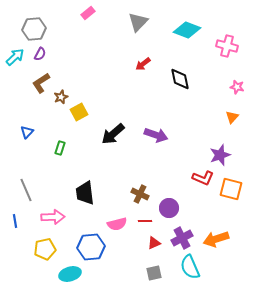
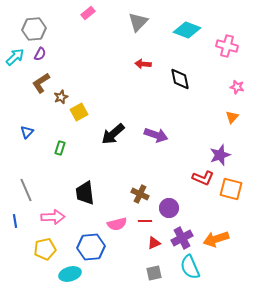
red arrow: rotated 42 degrees clockwise
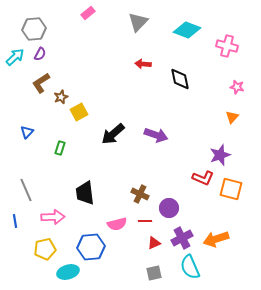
cyan ellipse: moved 2 px left, 2 px up
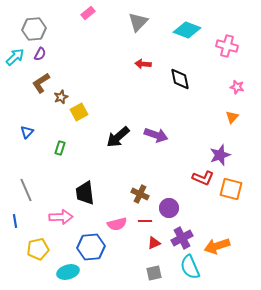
black arrow: moved 5 px right, 3 px down
pink arrow: moved 8 px right
orange arrow: moved 1 px right, 7 px down
yellow pentagon: moved 7 px left
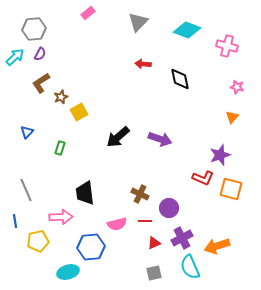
purple arrow: moved 4 px right, 4 px down
yellow pentagon: moved 8 px up
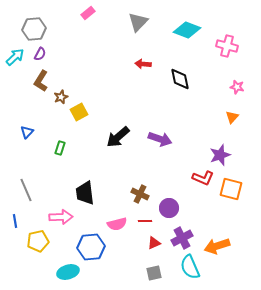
brown L-shape: moved 2 px up; rotated 25 degrees counterclockwise
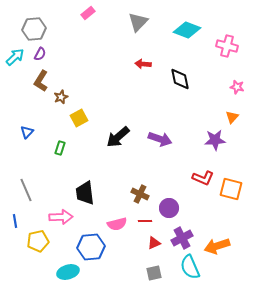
yellow square: moved 6 px down
purple star: moved 5 px left, 15 px up; rotated 15 degrees clockwise
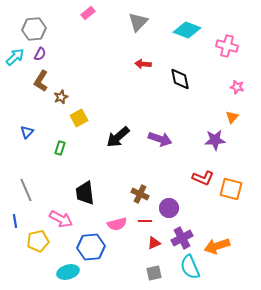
pink arrow: moved 2 px down; rotated 30 degrees clockwise
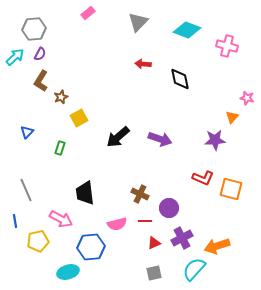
pink star: moved 10 px right, 11 px down
cyan semicircle: moved 4 px right, 2 px down; rotated 65 degrees clockwise
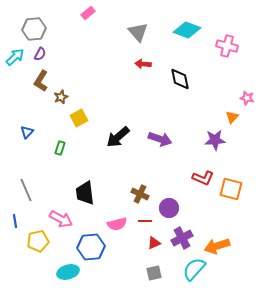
gray triangle: moved 10 px down; rotated 25 degrees counterclockwise
